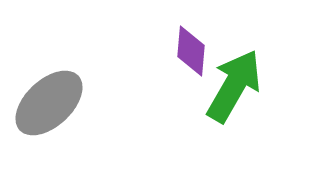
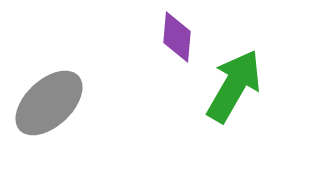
purple diamond: moved 14 px left, 14 px up
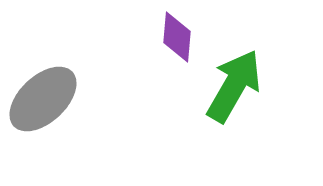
gray ellipse: moved 6 px left, 4 px up
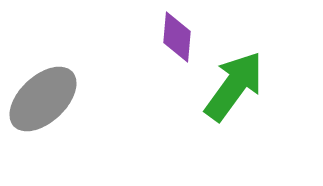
green arrow: rotated 6 degrees clockwise
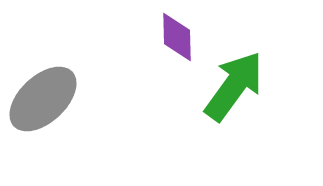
purple diamond: rotated 6 degrees counterclockwise
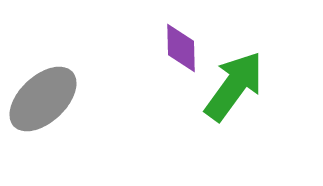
purple diamond: moved 4 px right, 11 px down
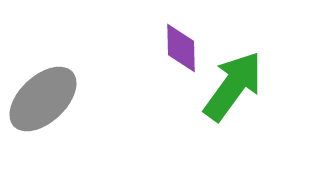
green arrow: moved 1 px left
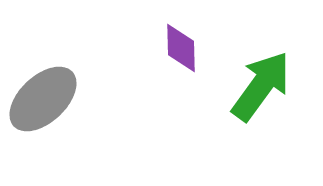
green arrow: moved 28 px right
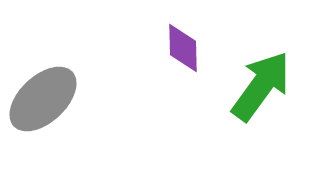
purple diamond: moved 2 px right
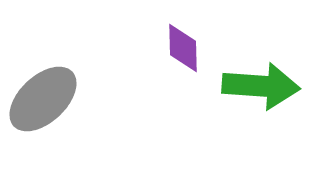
green arrow: rotated 58 degrees clockwise
